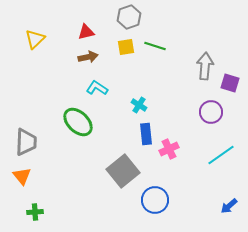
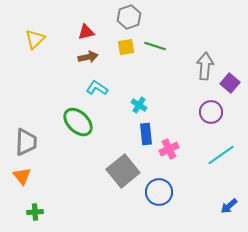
purple square: rotated 24 degrees clockwise
blue circle: moved 4 px right, 8 px up
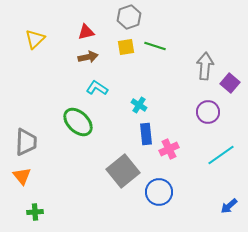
purple circle: moved 3 px left
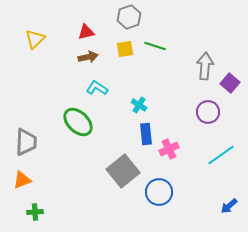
yellow square: moved 1 px left, 2 px down
orange triangle: moved 4 px down; rotated 48 degrees clockwise
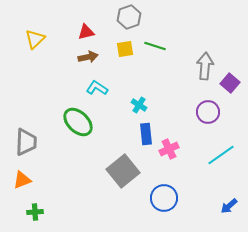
blue circle: moved 5 px right, 6 px down
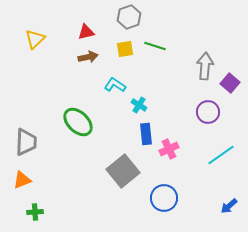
cyan L-shape: moved 18 px right, 3 px up
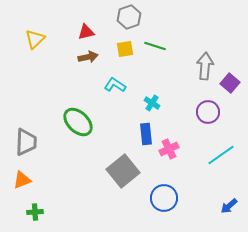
cyan cross: moved 13 px right, 2 px up
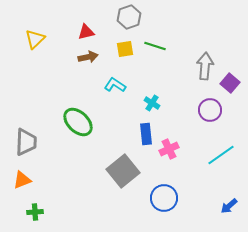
purple circle: moved 2 px right, 2 px up
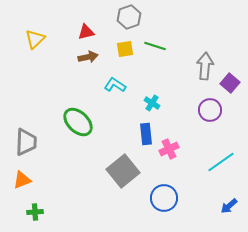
cyan line: moved 7 px down
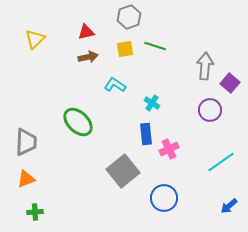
orange triangle: moved 4 px right, 1 px up
